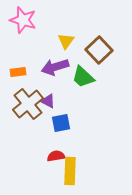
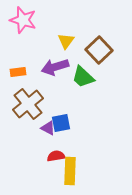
purple triangle: moved 27 px down
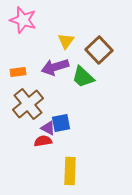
red semicircle: moved 13 px left, 15 px up
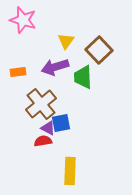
green trapezoid: rotated 45 degrees clockwise
brown cross: moved 13 px right
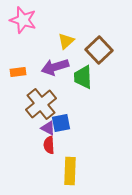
yellow triangle: rotated 12 degrees clockwise
red semicircle: moved 6 px right, 4 px down; rotated 84 degrees counterclockwise
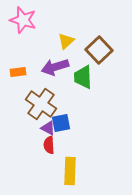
brown cross: rotated 16 degrees counterclockwise
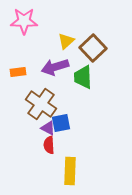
pink star: moved 1 px right, 1 px down; rotated 16 degrees counterclockwise
brown square: moved 6 px left, 2 px up
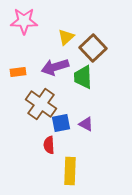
yellow triangle: moved 4 px up
purple triangle: moved 38 px right, 4 px up
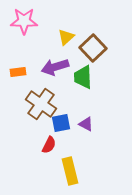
red semicircle: rotated 150 degrees counterclockwise
yellow rectangle: rotated 16 degrees counterclockwise
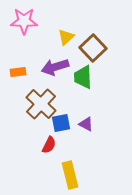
brown cross: rotated 8 degrees clockwise
yellow rectangle: moved 4 px down
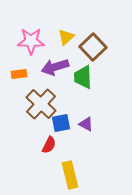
pink star: moved 7 px right, 20 px down
brown square: moved 1 px up
orange rectangle: moved 1 px right, 2 px down
